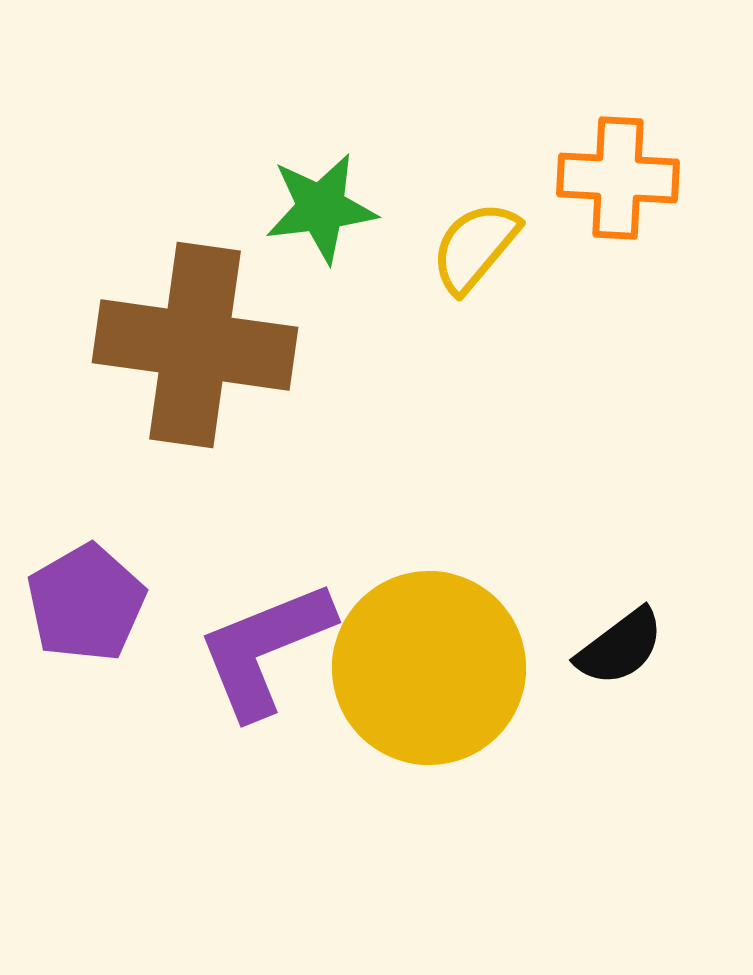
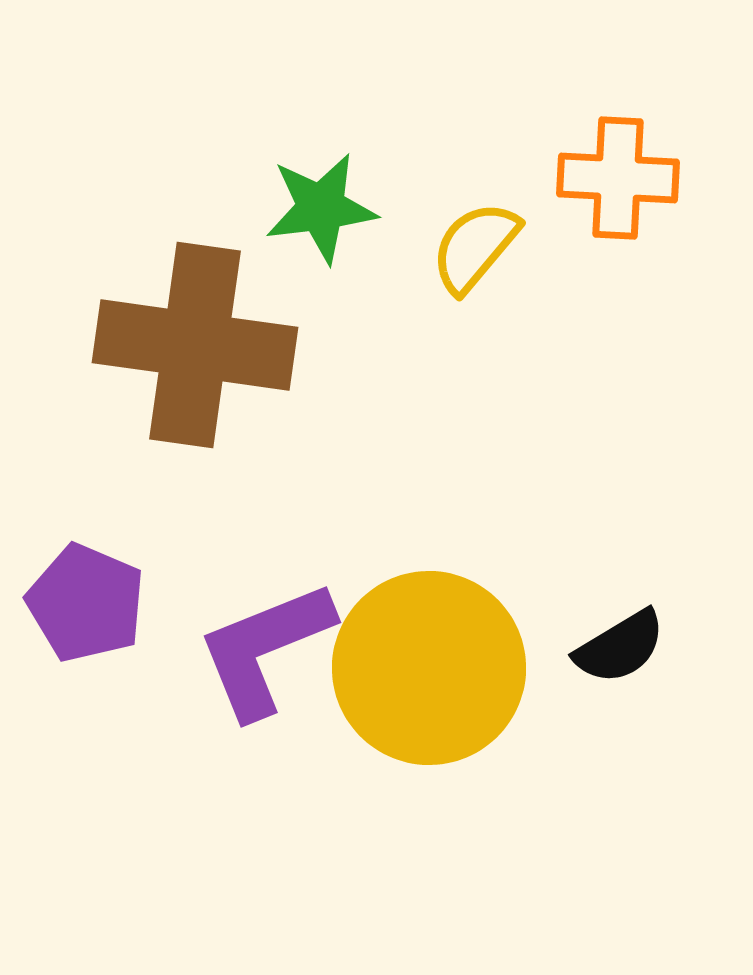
purple pentagon: rotated 19 degrees counterclockwise
black semicircle: rotated 6 degrees clockwise
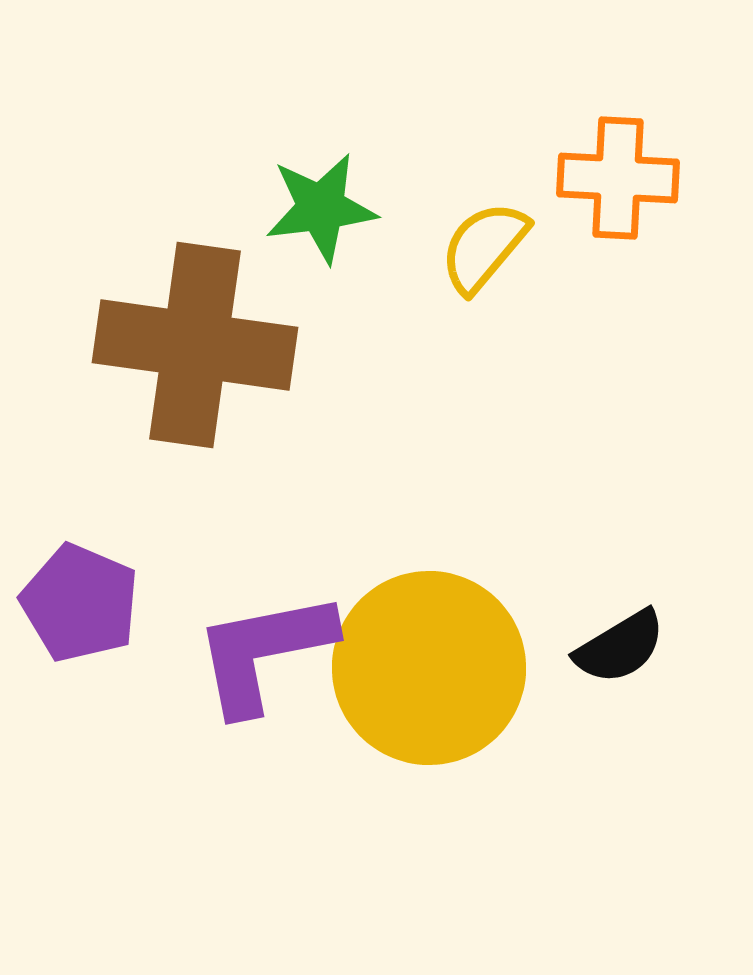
yellow semicircle: moved 9 px right
purple pentagon: moved 6 px left
purple L-shape: moved 1 px left, 3 px down; rotated 11 degrees clockwise
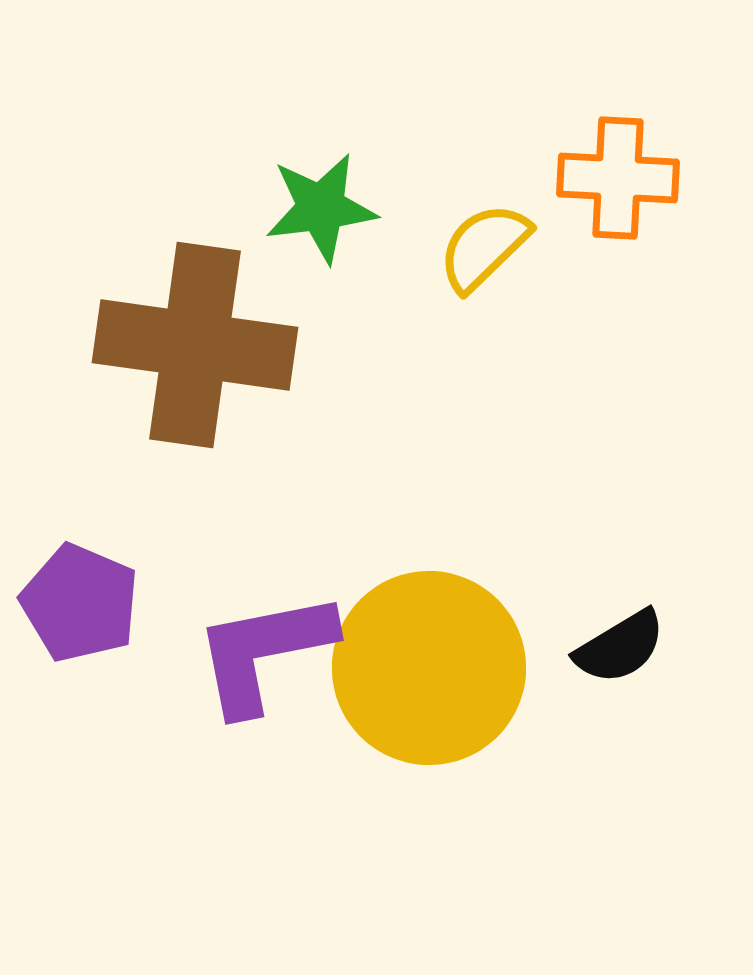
yellow semicircle: rotated 6 degrees clockwise
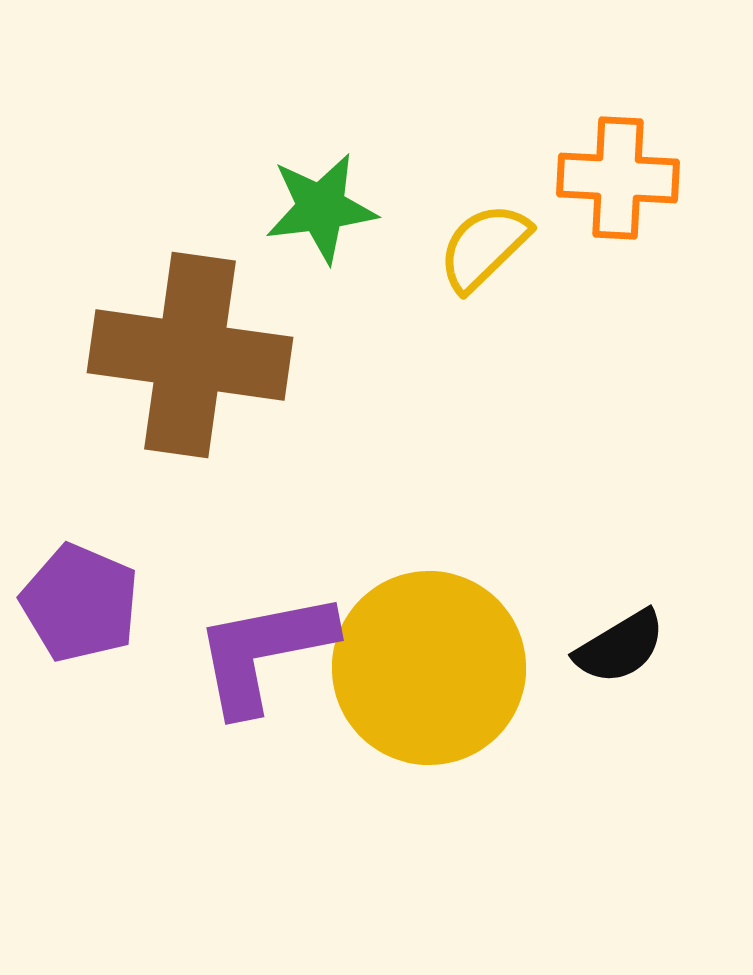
brown cross: moved 5 px left, 10 px down
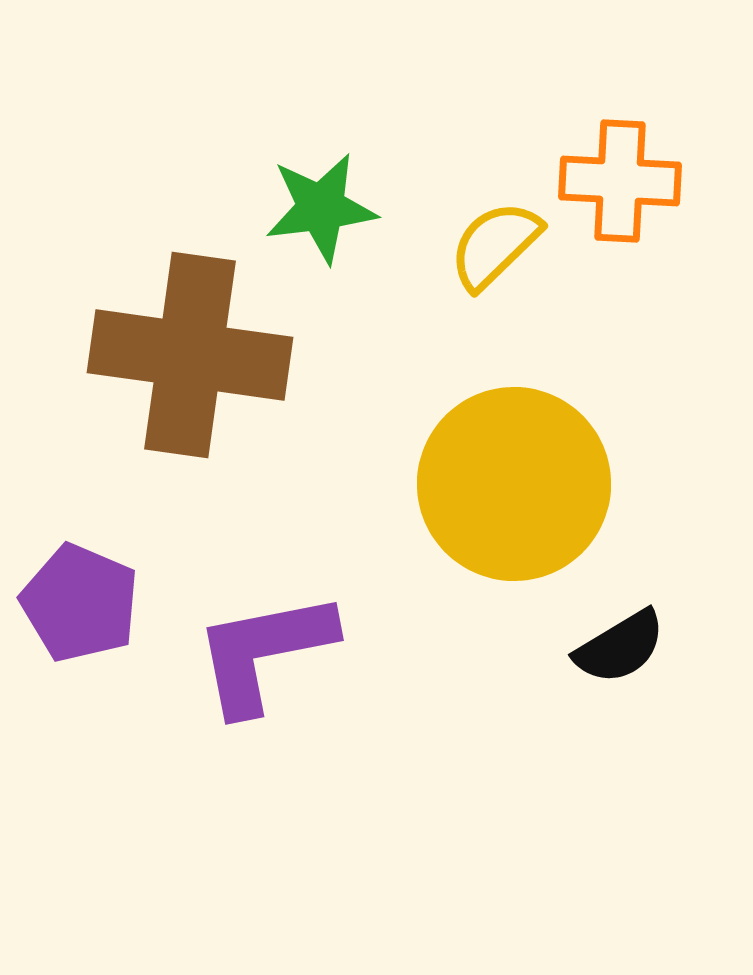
orange cross: moved 2 px right, 3 px down
yellow semicircle: moved 11 px right, 2 px up
yellow circle: moved 85 px right, 184 px up
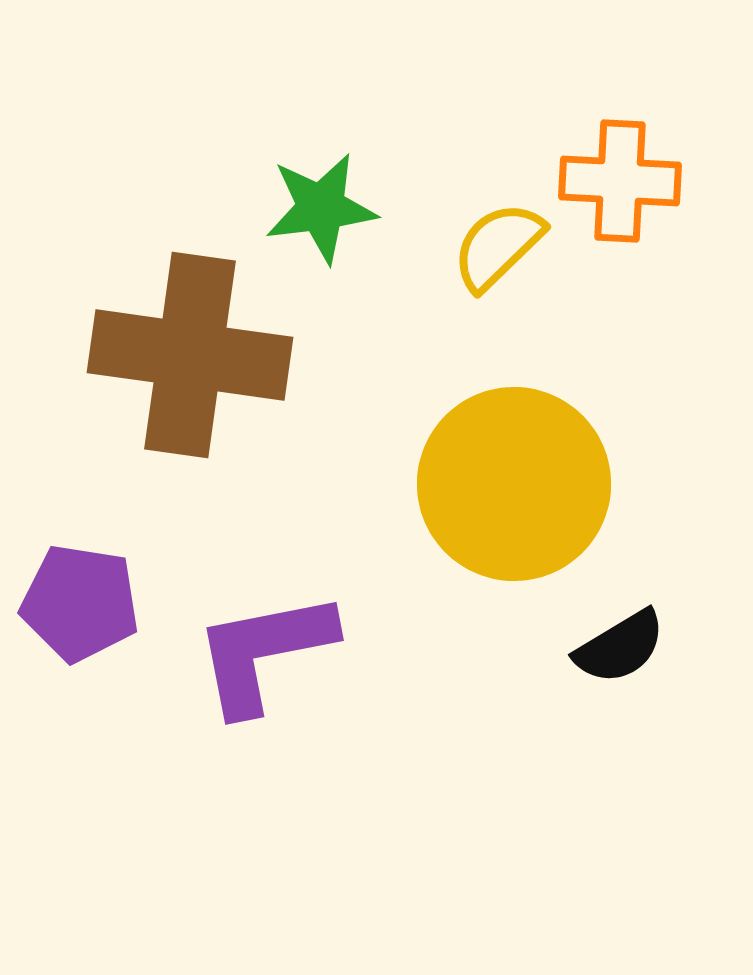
yellow semicircle: moved 3 px right, 1 px down
purple pentagon: rotated 14 degrees counterclockwise
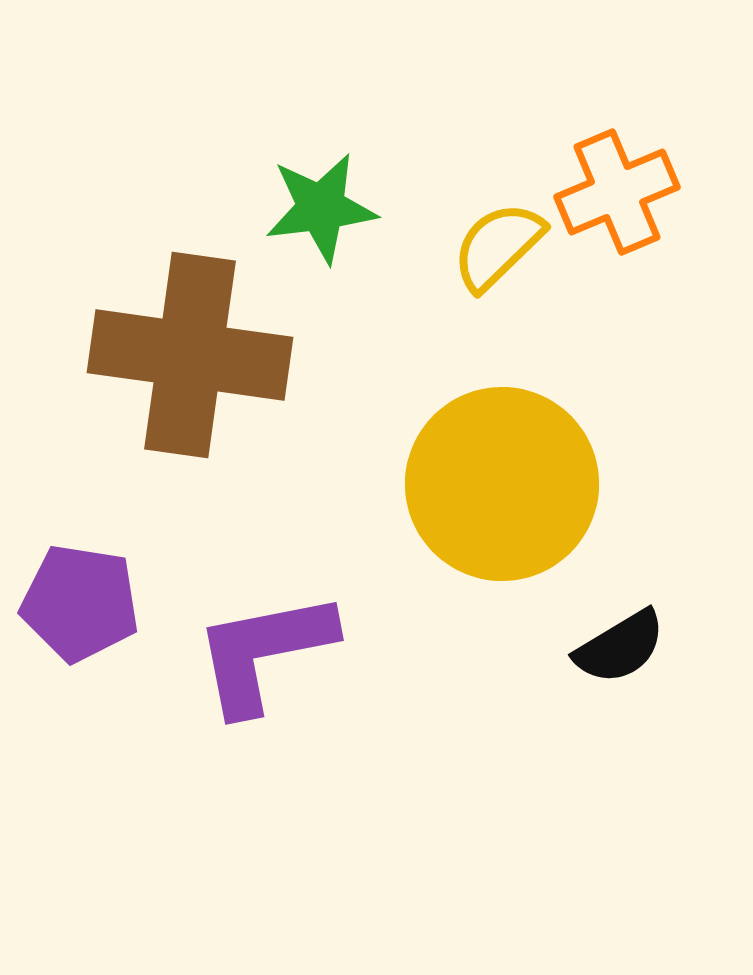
orange cross: moved 3 px left, 11 px down; rotated 26 degrees counterclockwise
yellow circle: moved 12 px left
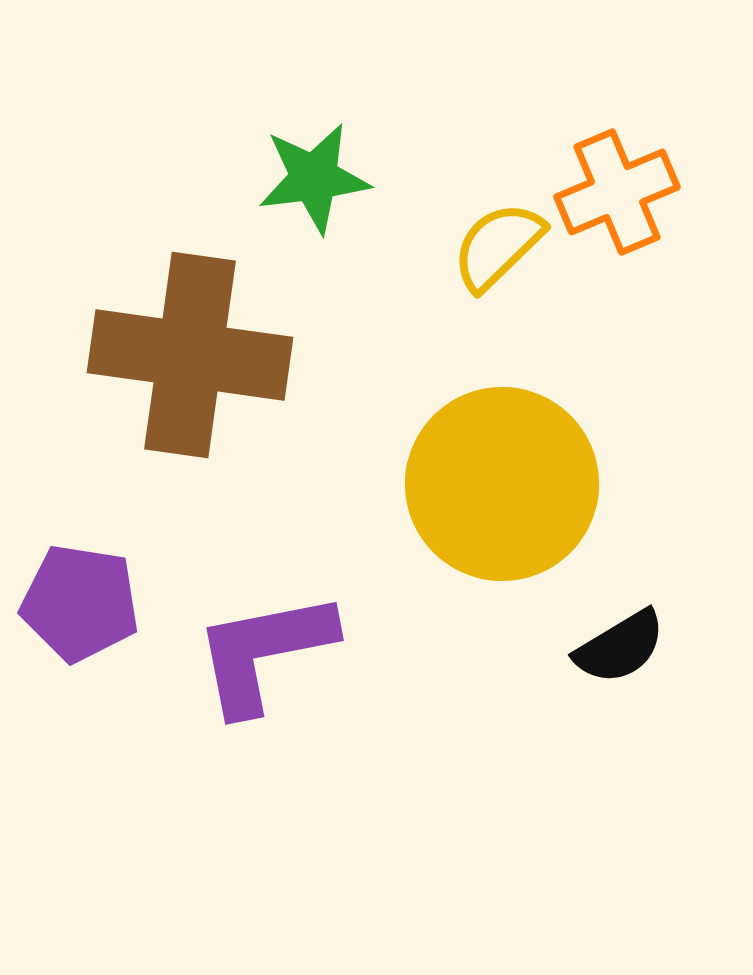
green star: moved 7 px left, 30 px up
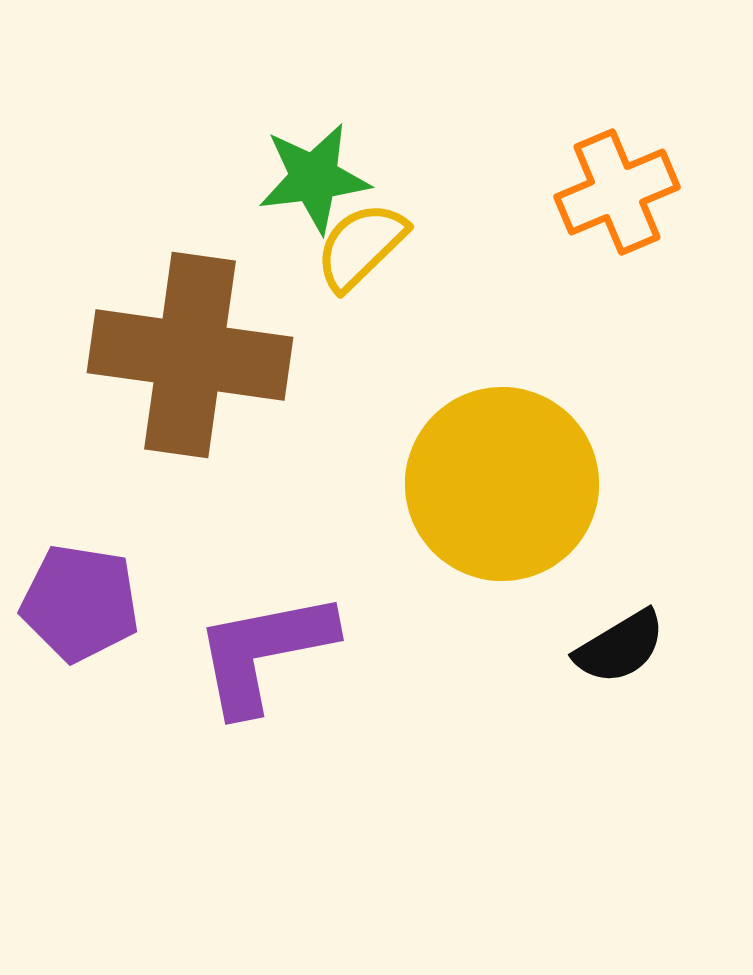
yellow semicircle: moved 137 px left
